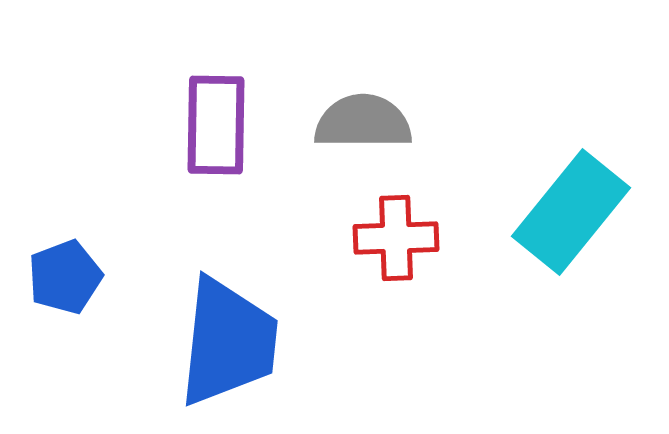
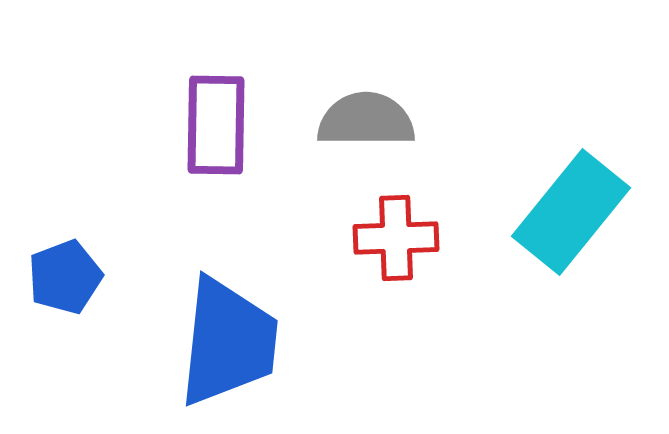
gray semicircle: moved 3 px right, 2 px up
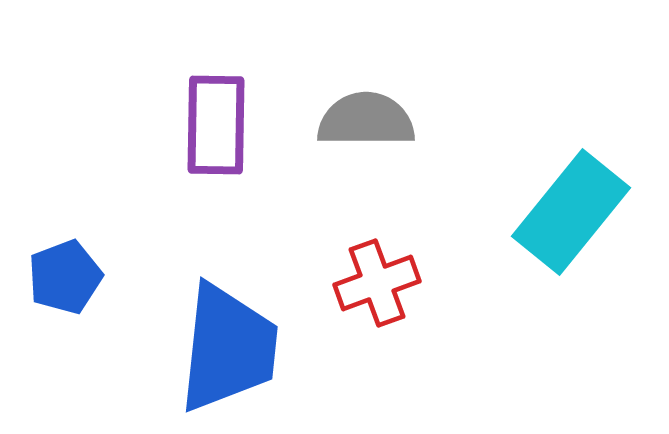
red cross: moved 19 px left, 45 px down; rotated 18 degrees counterclockwise
blue trapezoid: moved 6 px down
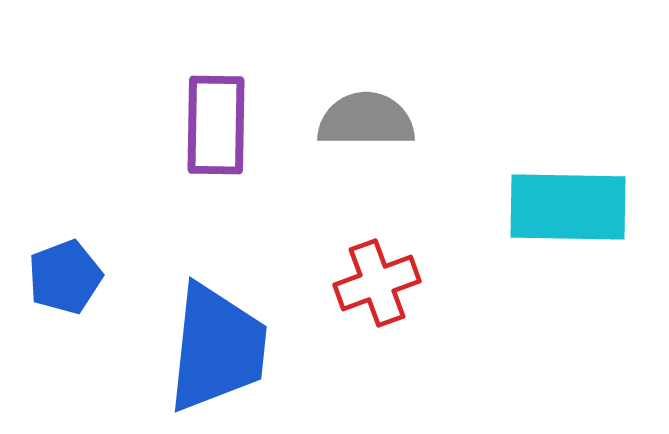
cyan rectangle: moved 3 px left, 5 px up; rotated 52 degrees clockwise
blue trapezoid: moved 11 px left
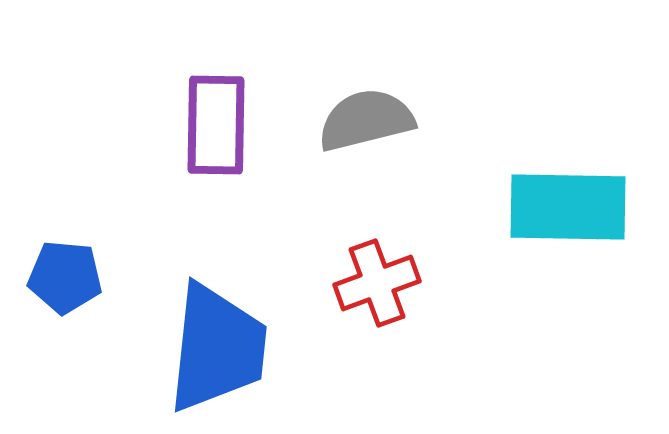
gray semicircle: rotated 14 degrees counterclockwise
blue pentagon: rotated 26 degrees clockwise
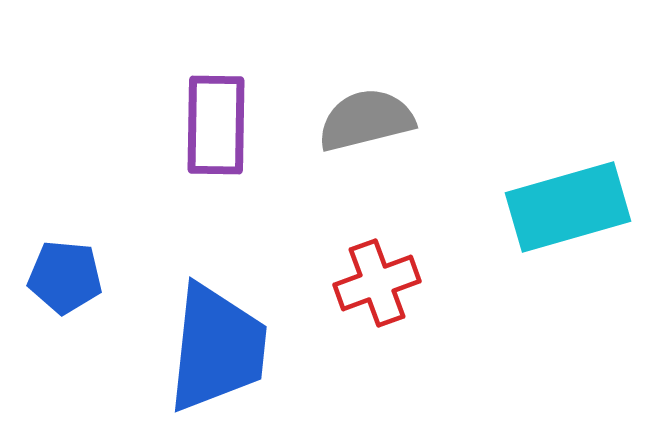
cyan rectangle: rotated 17 degrees counterclockwise
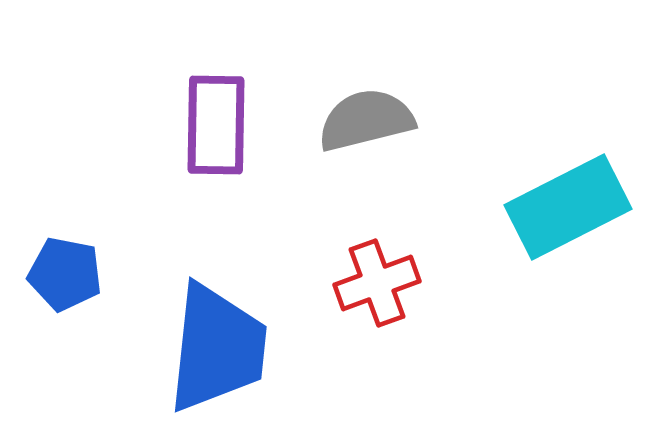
cyan rectangle: rotated 11 degrees counterclockwise
blue pentagon: moved 3 px up; rotated 6 degrees clockwise
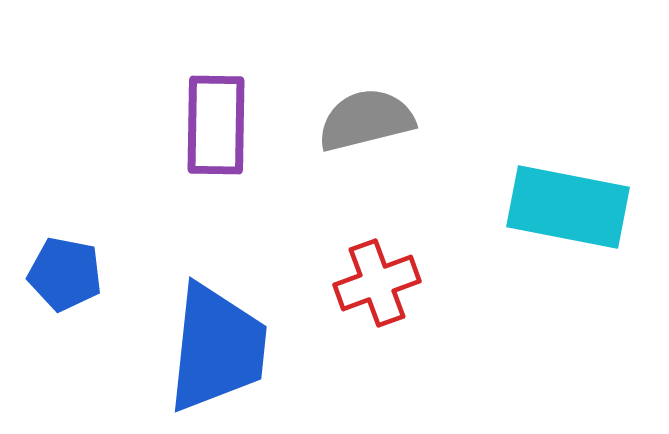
cyan rectangle: rotated 38 degrees clockwise
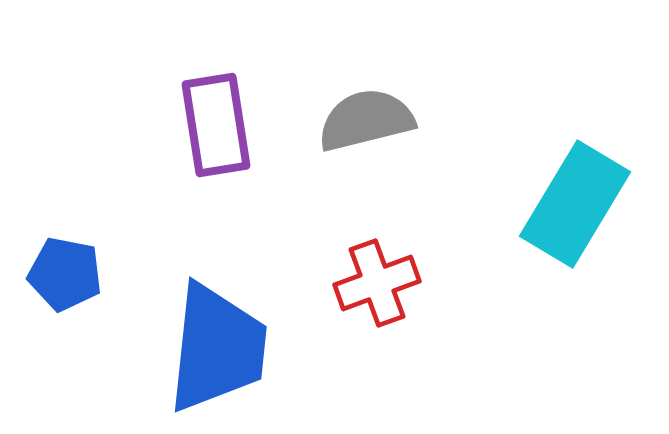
purple rectangle: rotated 10 degrees counterclockwise
cyan rectangle: moved 7 px right, 3 px up; rotated 70 degrees counterclockwise
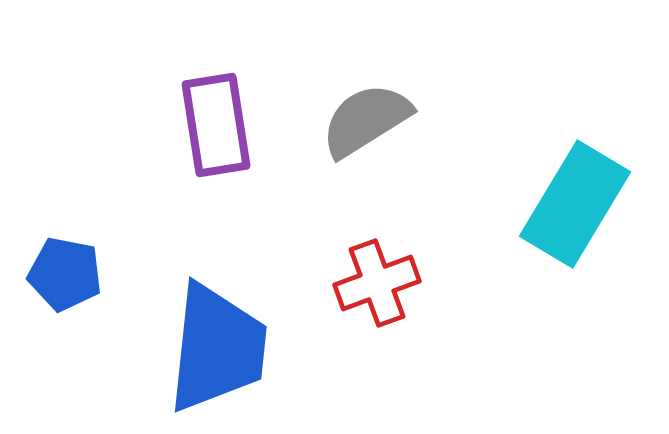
gray semicircle: rotated 18 degrees counterclockwise
